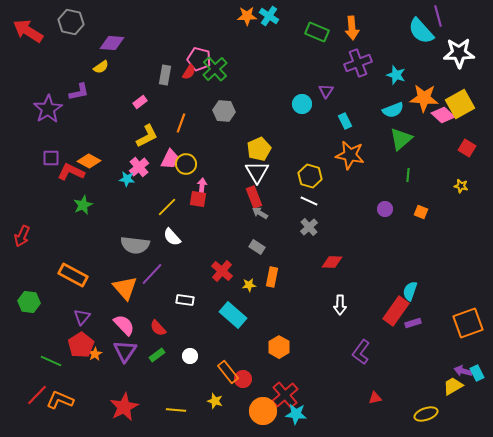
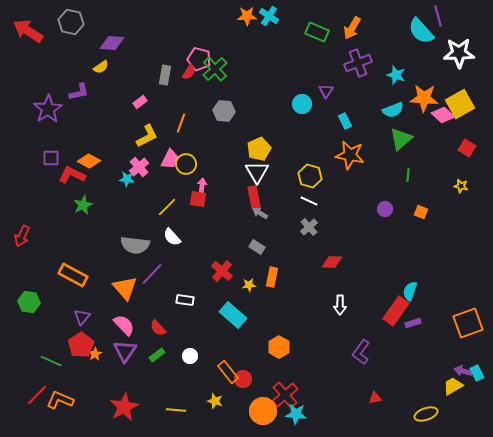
orange arrow at (352, 28): rotated 35 degrees clockwise
red L-shape at (71, 172): moved 1 px right, 3 px down
red rectangle at (254, 197): rotated 10 degrees clockwise
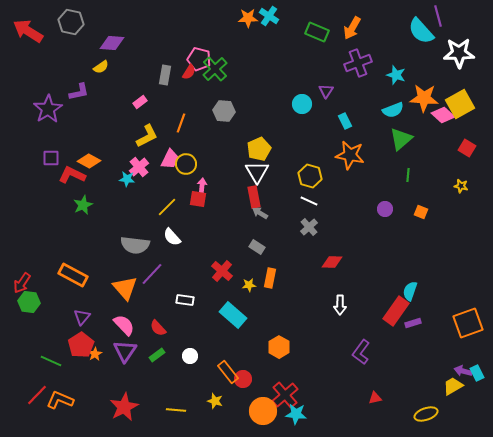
orange star at (247, 16): moved 1 px right, 2 px down
red arrow at (22, 236): moved 47 px down; rotated 10 degrees clockwise
orange rectangle at (272, 277): moved 2 px left, 1 px down
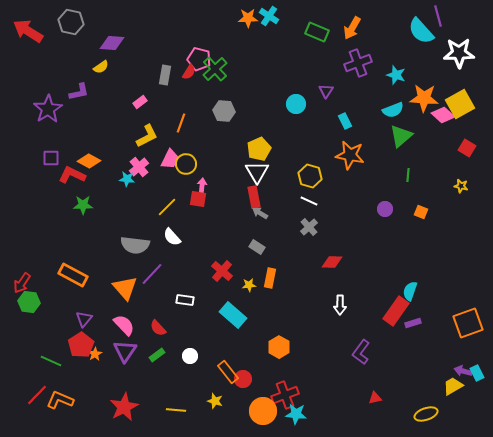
cyan circle at (302, 104): moved 6 px left
green triangle at (401, 139): moved 3 px up
green star at (83, 205): rotated 24 degrees clockwise
purple triangle at (82, 317): moved 2 px right, 2 px down
red cross at (285, 395): rotated 20 degrees clockwise
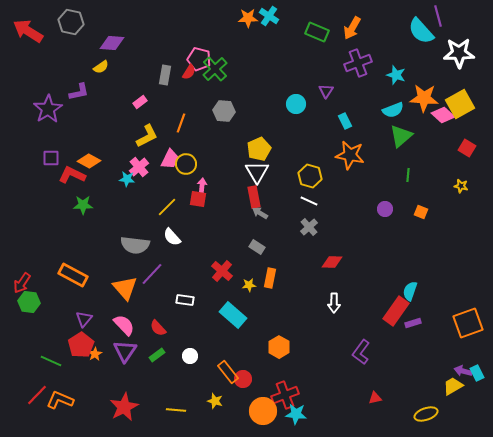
white arrow at (340, 305): moved 6 px left, 2 px up
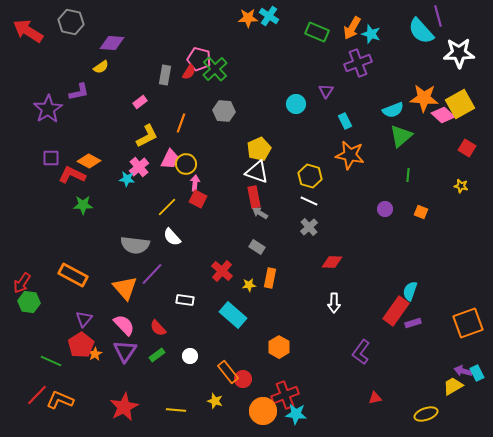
cyan star at (396, 75): moved 25 px left, 41 px up
white triangle at (257, 172): rotated 40 degrees counterclockwise
pink arrow at (202, 186): moved 7 px left, 3 px up
red square at (198, 199): rotated 18 degrees clockwise
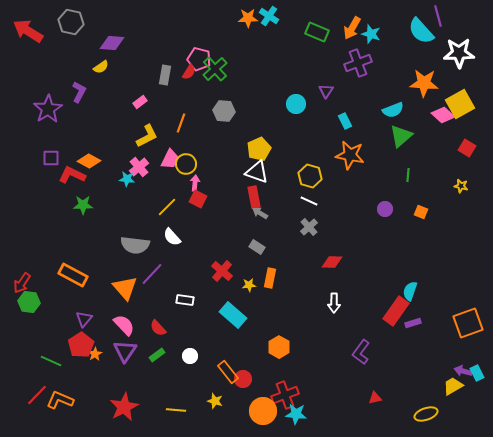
purple L-shape at (79, 92): rotated 50 degrees counterclockwise
orange star at (424, 98): moved 15 px up
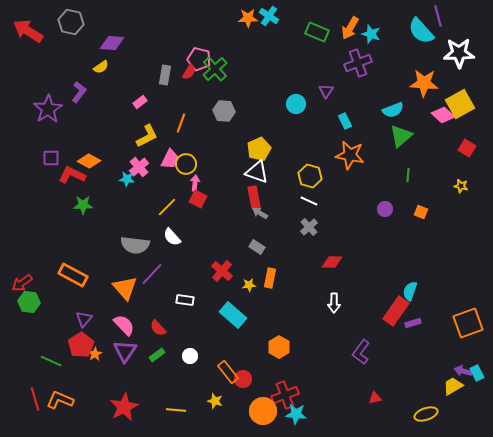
orange arrow at (352, 28): moved 2 px left
purple L-shape at (79, 92): rotated 10 degrees clockwise
red arrow at (22, 283): rotated 20 degrees clockwise
red line at (37, 395): moved 2 px left, 4 px down; rotated 60 degrees counterclockwise
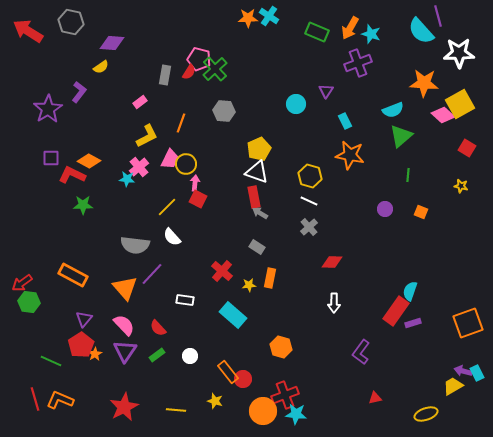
orange hexagon at (279, 347): moved 2 px right; rotated 15 degrees counterclockwise
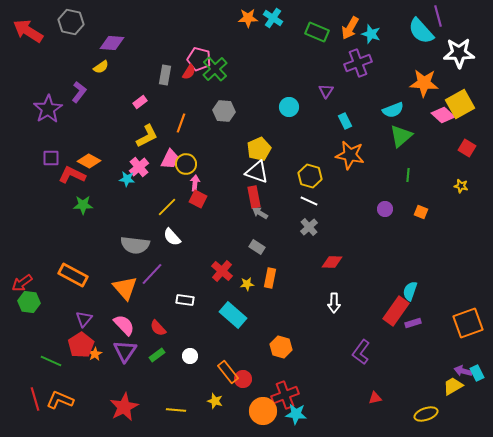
cyan cross at (269, 16): moved 4 px right, 2 px down
cyan circle at (296, 104): moved 7 px left, 3 px down
yellow star at (249, 285): moved 2 px left, 1 px up
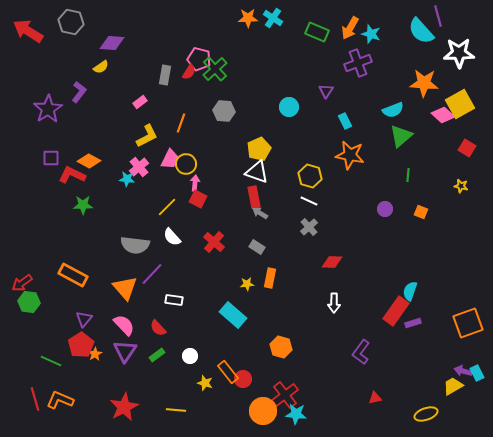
red cross at (222, 271): moved 8 px left, 29 px up
white rectangle at (185, 300): moved 11 px left
red cross at (285, 395): rotated 16 degrees counterclockwise
yellow star at (215, 401): moved 10 px left, 18 px up
